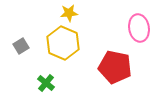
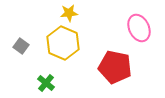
pink ellipse: rotated 16 degrees counterclockwise
gray square: rotated 21 degrees counterclockwise
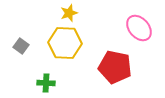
yellow star: rotated 12 degrees counterclockwise
pink ellipse: rotated 16 degrees counterclockwise
yellow hexagon: moved 2 px right; rotated 20 degrees counterclockwise
green cross: rotated 36 degrees counterclockwise
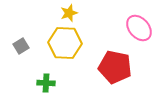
gray square: rotated 21 degrees clockwise
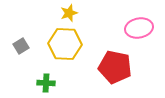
pink ellipse: rotated 60 degrees counterclockwise
yellow hexagon: moved 1 px down
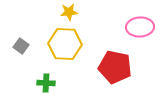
yellow star: moved 1 px up; rotated 12 degrees clockwise
pink ellipse: moved 1 px right, 1 px up; rotated 8 degrees clockwise
gray square: rotated 21 degrees counterclockwise
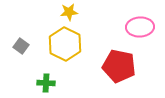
yellow hexagon: rotated 24 degrees clockwise
red pentagon: moved 4 px right, 1 px up
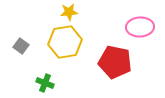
yellow hexagon: moved 2 px up; rotated 24 degrees clockwise
red pentagon: moved 4 px left, 4 px up
green cross: moved 1 px left; rotated 18 degrees clockwise
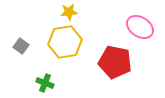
pink ellipse: rotated 36 degrees clockwise
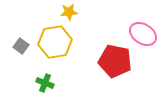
pink ellipse: moved 3 px right, 7 px down
yellow hexagon: moved 10 px left
red pentagon: moved 1 px up
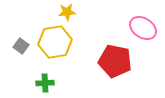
yellow star: moved 2 px left
pink ellipse: moved 6 px up
green cross: rotated 24 degrees counterclockwise
